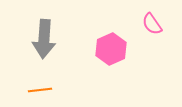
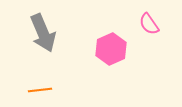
pink semicircle: moved 3 px left
gray arrow: moved 1 px left, 6 px up; rotated 27 degrees counterclockwise
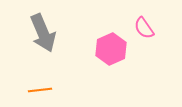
pink semicircle: moved 5 px left, 4 px down
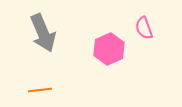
pink semicircle: rotated 15 degrees clockwise
pink hexagon: moved 2 px left
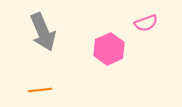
pink semicircle: moved 2 px right, 5 px up; rotated 90 degrees counterclockwise
gray arrow: moved 1 px up
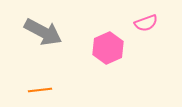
gray arrow: rotated 39 degrees counterclockwise
pink hexagon: moved 1 px left, 1 px up
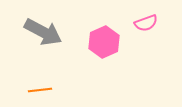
pink hexagon: moved 4 px left, 6 px up
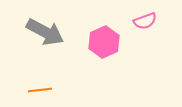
pink semicircle: moved 1 px left, 2 px up
gray arrow: moved 2 px right
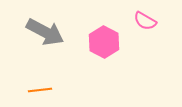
pink semicircle: rotated 50 degrees clockwise
pink hexagon: rotated 8 degrees counterclockwise
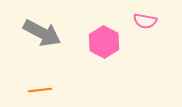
pink semicircle: rotated 20 degrees counterclockwise
gray arrow: moved 3 px left, 1 px down
